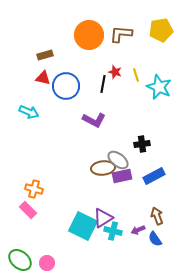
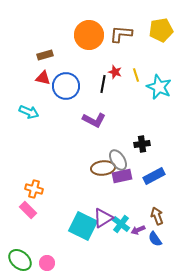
gray ellipse: rotated 20 degrees clockwise
cyan cross: moved 8 px right, 7 px up; rotated 24 degrees clockwise
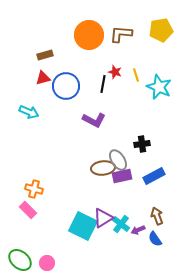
red triangle: rotated 28 degrees counterclockwise
